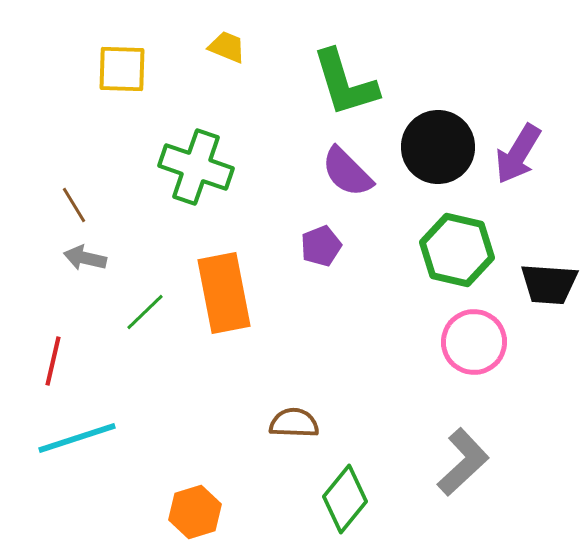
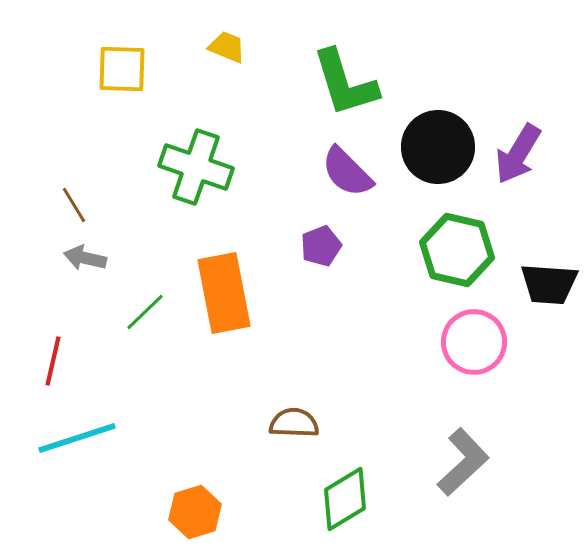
green diamond: rotated 20 degrees clockwise
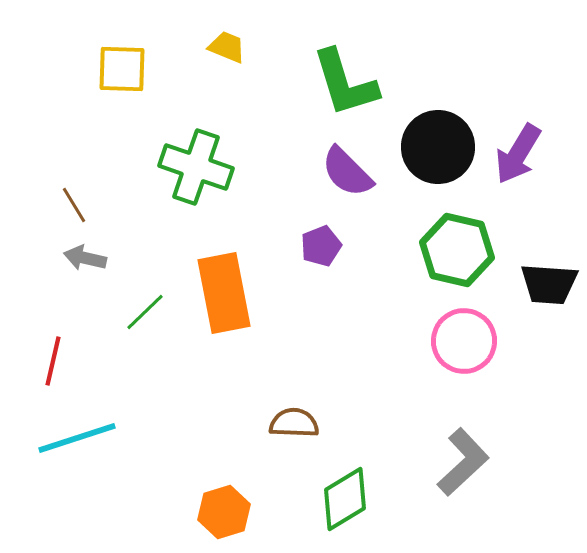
pink circle: moved 10 px left, 1 px up
orange hexagon: moved 29 px right
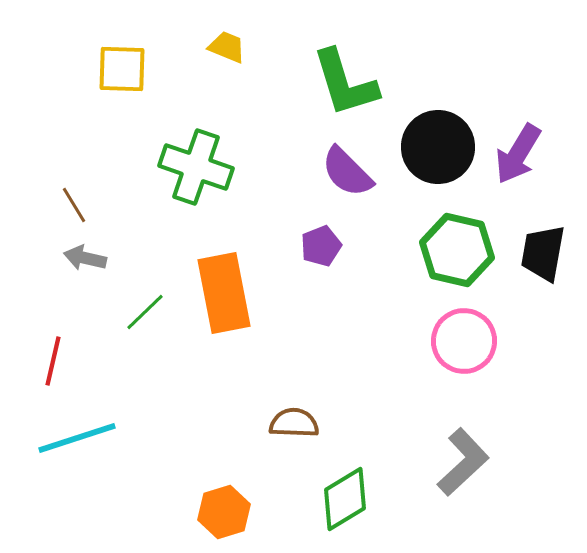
black trapezoid: moved 6 px left, 31 px up; rotated 96 degrees clockwise
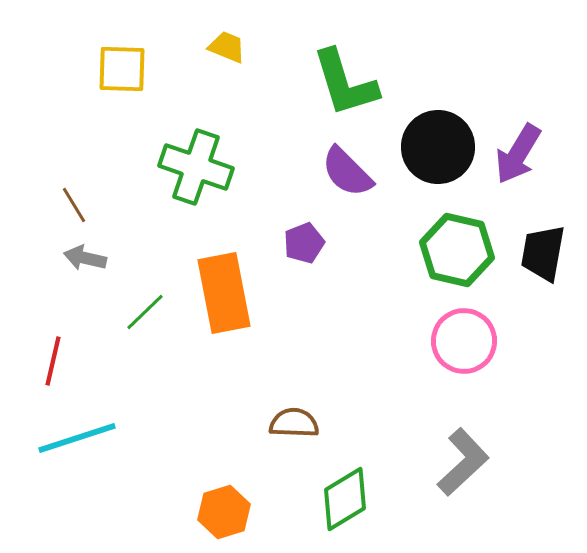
purple pentagon: moved 17 px left, 3 px up
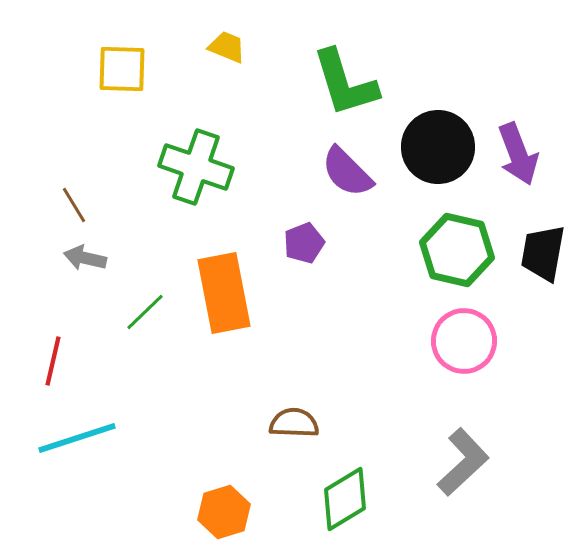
purple arrow: rotated 52 degrees counterclockwise
